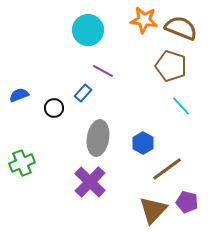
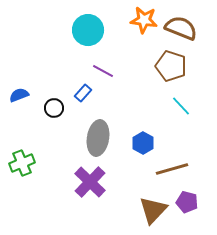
brown line: moved 5 px right; rotated 20 degrees clockwise
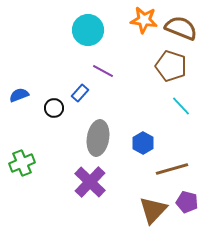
blue rectangle: moved 3 px left
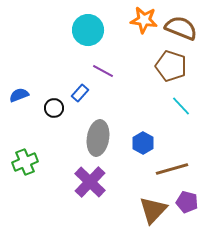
green cross: moved 3 px right, 1 px up
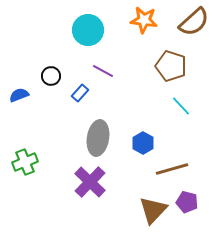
brown semicircle: moved 13 px right, 6 px up; rotated 116 degrees clockwise
black circle: moved 3 px left, 32 px up
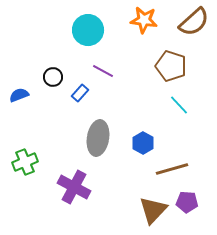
black circle: moved 2 px right, 1 px down
cyan line: moved 2 px left, 1 px up
purple cross: moved 16 px left, 5 px down; rotated 16 degrees counterclockwise
purple pentagon: rotated 10 degrees counterclockwise
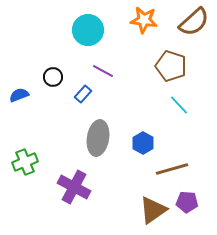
blue rectangle: moved 3 px right, 1 px down
brown triangle: rotated 12 degrees clockwise
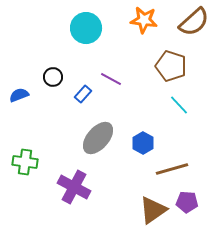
cyan circle: moved 2 px left, 2 px up
purple line: moved 8 px right, 8 px down
gray ellipse: rotated 32 degrees clockwise
green cross: rotated 30 degrees clockwise
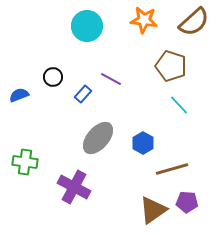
cyan circle: moved 1 px right, 2 px up
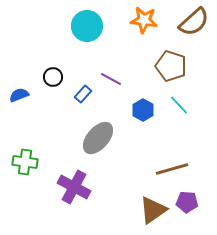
blue hexagon: moved 33 px up
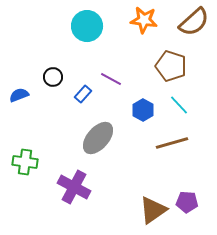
brown line: moved 26 px up
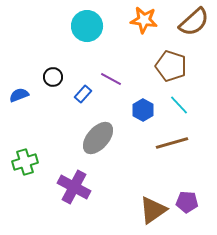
green cross: rotated 25 degrees counterclockwise
